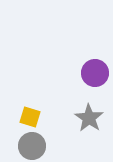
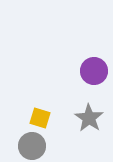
purple circle: moved 1 px left, 2 px up
yellow square: moved 10 px right, 1 px down
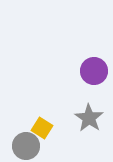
yellow square: moved 2 px right, 10 px down; rotated 15 degrees clockwise
gray circle: moved 6 px left
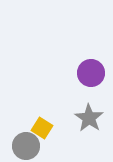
purple circle: moved 3 px left, 2 px down
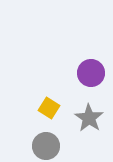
yellow square: moved 7 px right, 20 px up
gray circle: moved 20 px right
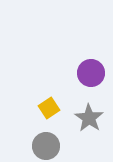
yellow square: rotated 25 degrees clockwise
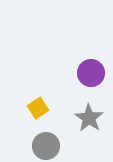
yellow square: moved 11 px left
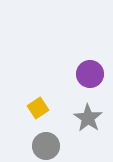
purple circle: moved 1 px left, 1 px down
gray star: moved 1 px left
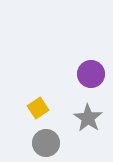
purple circle: moved 1 px right
gray circle: moved 3 px up
